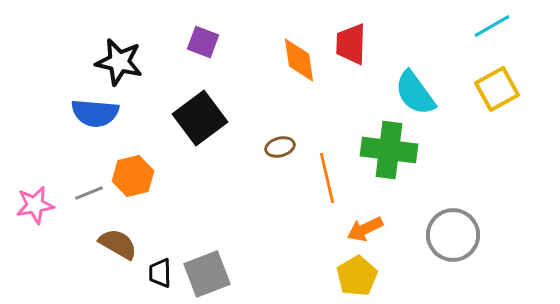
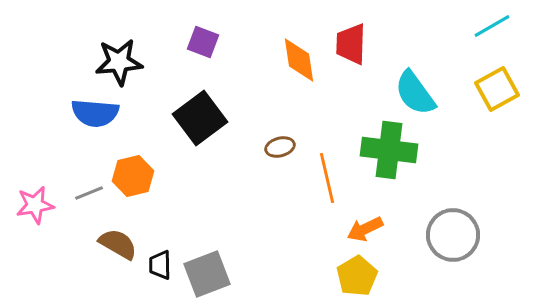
black star: rotated 18 degrees counterclockwise
black trapezoid: moved 8 px up
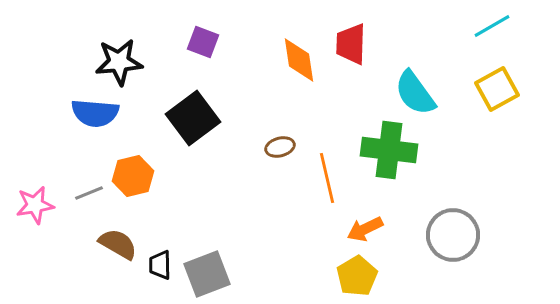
black square: moved 7 px left
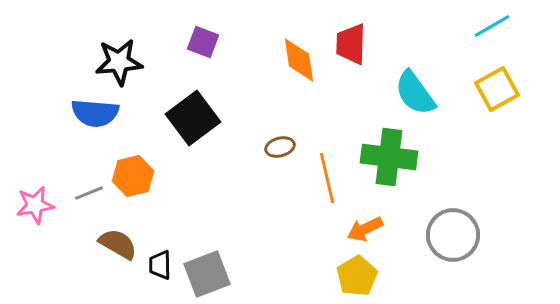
green cross: moved 7 px down
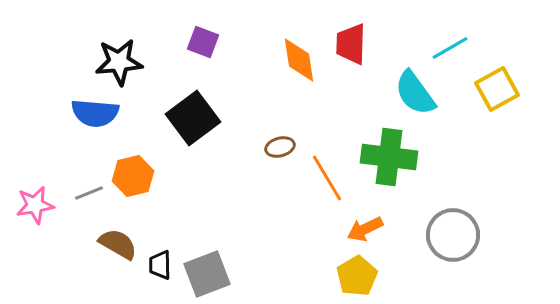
cyan line: moved 42 px left, 22 px down
orange line: rotated 18 degrees counterclockwise
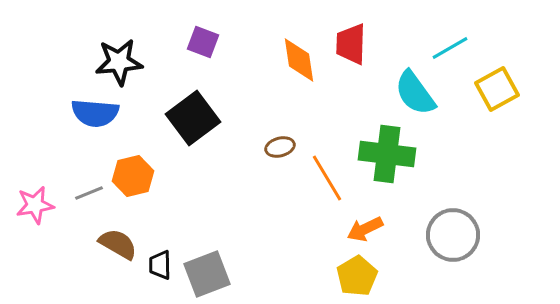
green cross: moved 2 px left, 3 px up
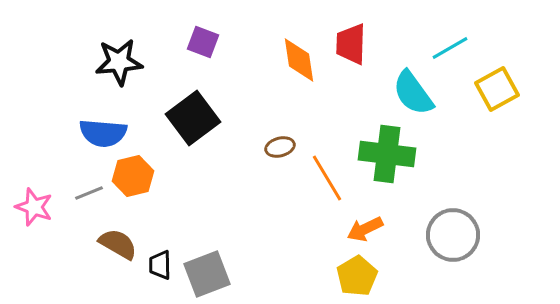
cyan semicircle: moved 2 px left
blue semicircle: moved 8 px right, 20 px down
pink star: moved 1 px left, 2 px down; rotated 30 degrees clockwise
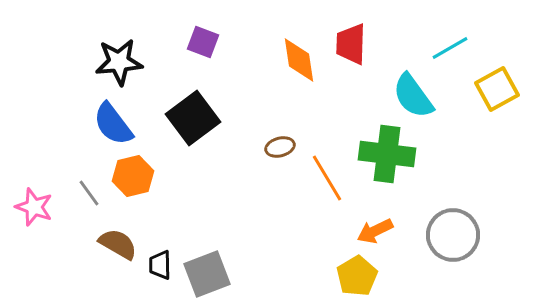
cyan semicircle: moved 3 px down
blue semicircle: moved 10 px right, 9 px up; rotated 48 degrees clockwise
gray line: rotated 76 degrees clockwise
orange arrow: moved 10 px right, 2 px down
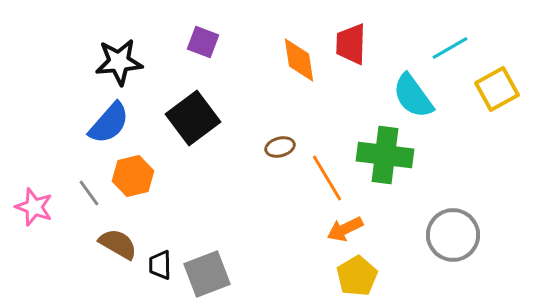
blue semicircle: moved 4 px left, 1 px up; rotated 102 degrees counterclockwise
green cross: moved 2 px left, 1 px down
orange arrow: moved 30 px left, 2 px up
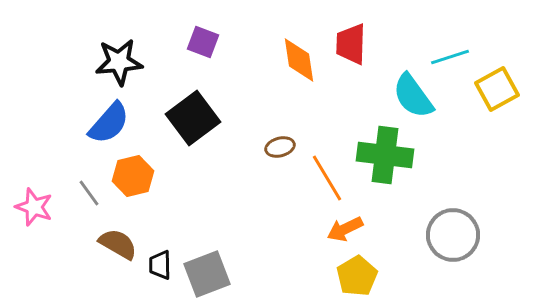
cyan line: moved 9 px down; rotated 12 degrees clockwise
